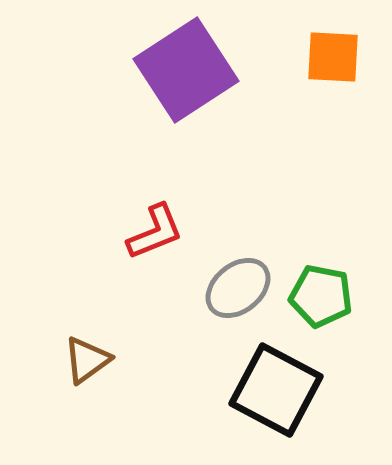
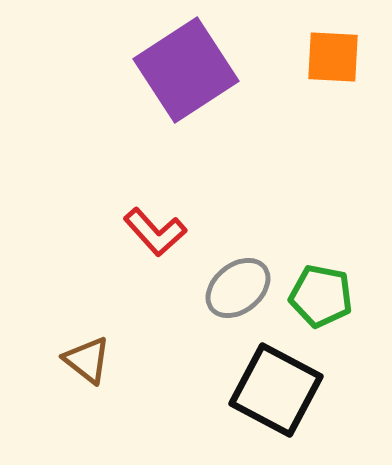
red L-shape: rotated 70 degrees clockwise
brown triangle: rotated 46 degrees counterclockwise
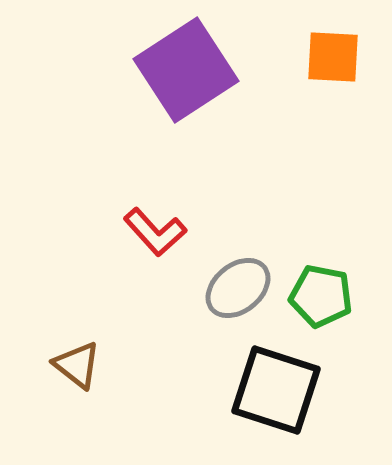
brown triangle: moved 10 px left, 5 px down
black square: rotated 10 degrees counterclockwise
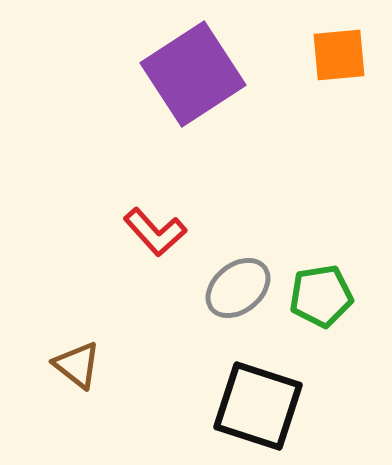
orange square: moved 6 px right, 2 px up; rotated 8 degrees counterclockwise
purple square: moved 7 px right, 4 px down
green pentagon: rotated 20 degrees counterclockwise
black square: moved 18 px left, 16 px down
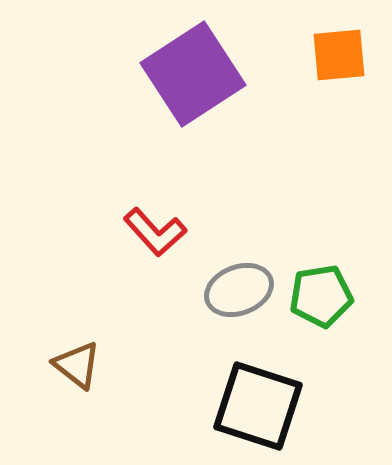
gray ellipse: moved 1 px right, 2 px down; rotated 18 degrees clockwise
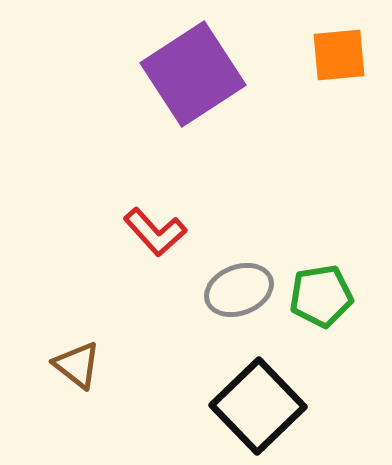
black square: rotated 28 degrees clockwise
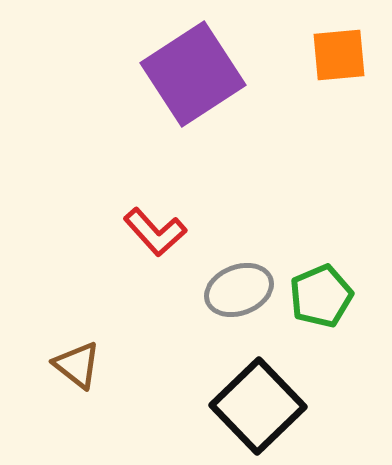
green pentagon: rotated 14 degrees counterclockwise
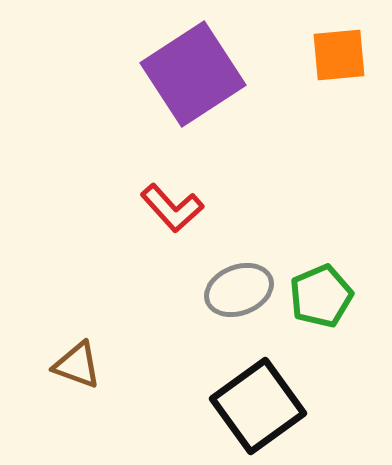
red L-shape: moved 17 px right, 24 px up
brown triangle: rotated 18 degrees counterclockwise
black square: rotated 8 degrees clockwise
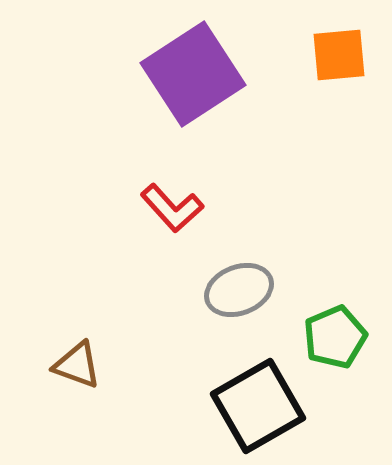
green pentagon: moved 14 px right, 41 px down
black square: rotated 6 degrees clockwise
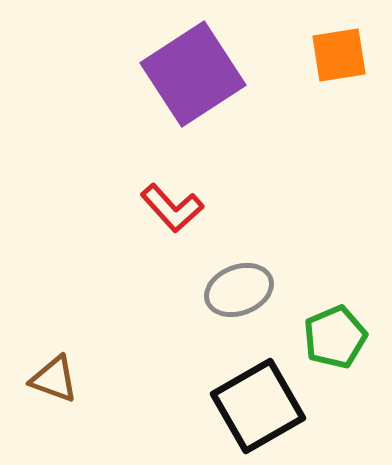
orange square: rotated 4 degrees counterclockwise
brown triangle: moved 23 px left, 14 px down
